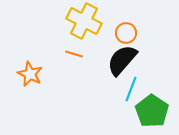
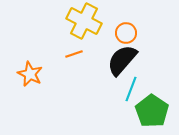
orange line: rotated 36 degrees counterclockwise
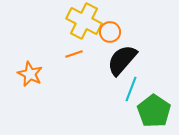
orange circle: moved 16 px left, 1 px up
green pentagon: moved 2 px right
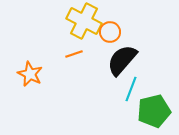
green pentagon: rotated 24 degrees clockwise
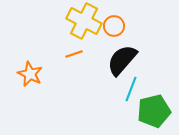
orange circle: moved 4 px right, 6 px up
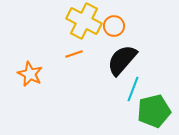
cyan line: moved 2 px right
